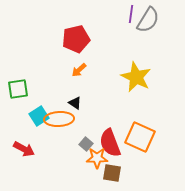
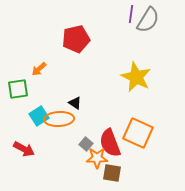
orange arrow: moved 40 px left, 1 px up
orange square: moved 2 px left, 4 px up
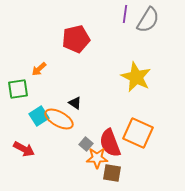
purple line: moved 6 px left
orange ellipse: rotated 32 degrees clockwise
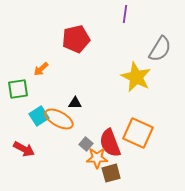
gray semicircle: moved 12 px right, 29 px down
orange arrow: moved 2 px right
black triangle: rotated 32 degrees counterclockwise
brown square: moved 1 px left; rotated 24 degrees counterclockwise
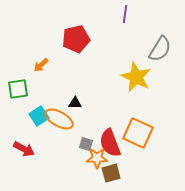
orange arrow: moved 4 px up
gray square: rotated 24 degrees counterclockwise
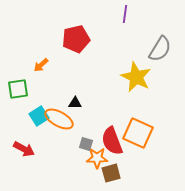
red semicircle: moved 2 px right, 2 px up
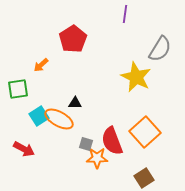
red pentagon: moved 3 px left; rotated 20 degrees counterclockwise
orange square: moved 7 px right, 1 px up; rotated 24 degrees clockwise
brown square: moved 33 px right, 5 px down; rotated 18 degrees counterclockwise
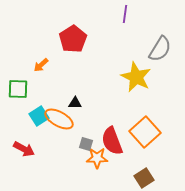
green square: rotated 10 degrees clockwise
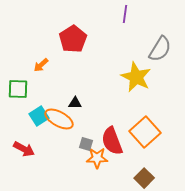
brown square: rotated 12 degrees counterclockwise
